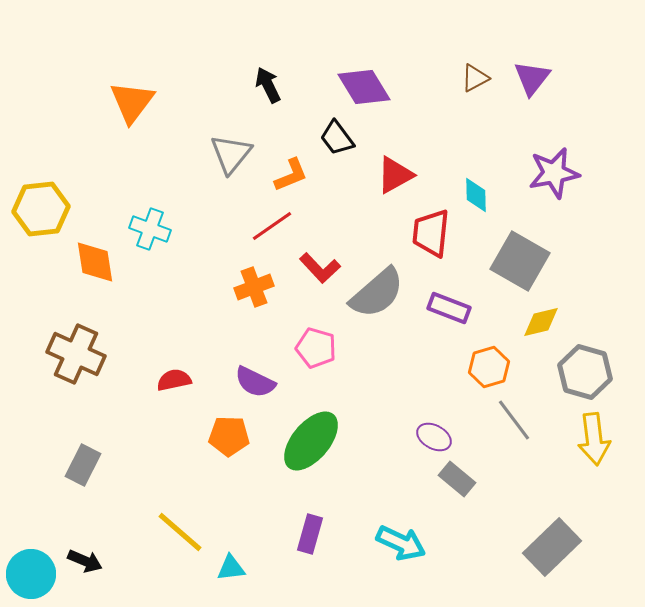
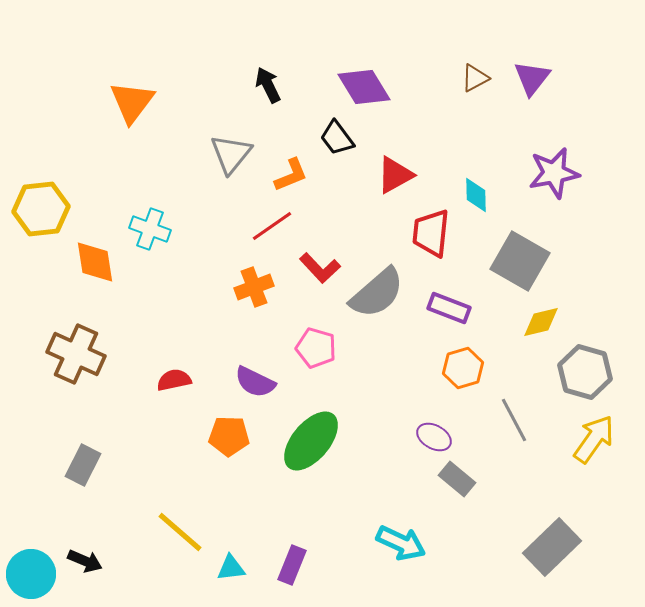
orange hexagon at (489, 367): moved 26 px left, 1 px down
gray line at (514, 420): rotated 9 degrees clockwise
yellow arrow at (594, 439): rotated 138 degrees counterclockwise
purple rectangle at (310, 534): moved 18 px left, 31 px down; rotated 6 degrees clockwise
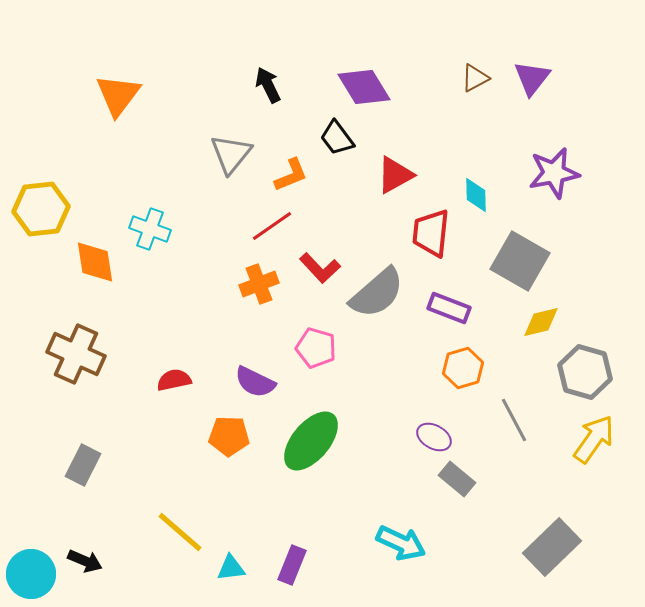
orange triangle at (132, 102): moved 14 px left, 7 px up
orange cross at (254, 287): moved 5 px right, 3 px up
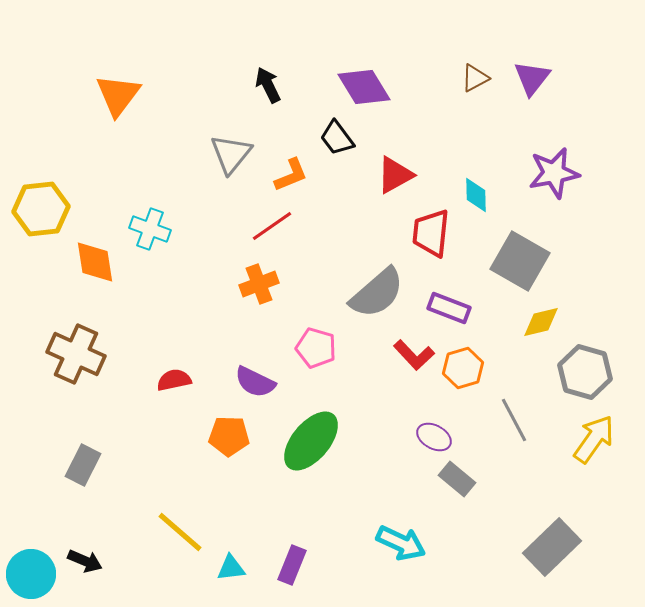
red L-shape at (320, 268): moved 94 px right, 87 px down
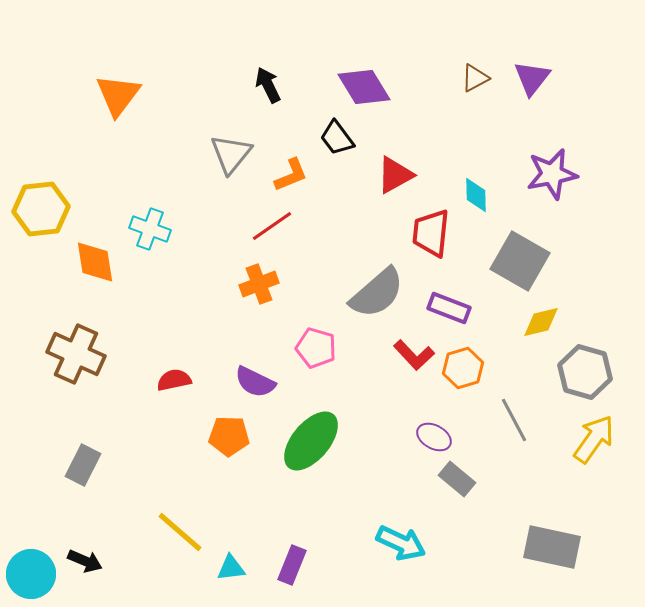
purple star at (554, 173): moved 2 px left, 1 px down
gray rectangle at (552, 547): rotated 56 degrees clockwise
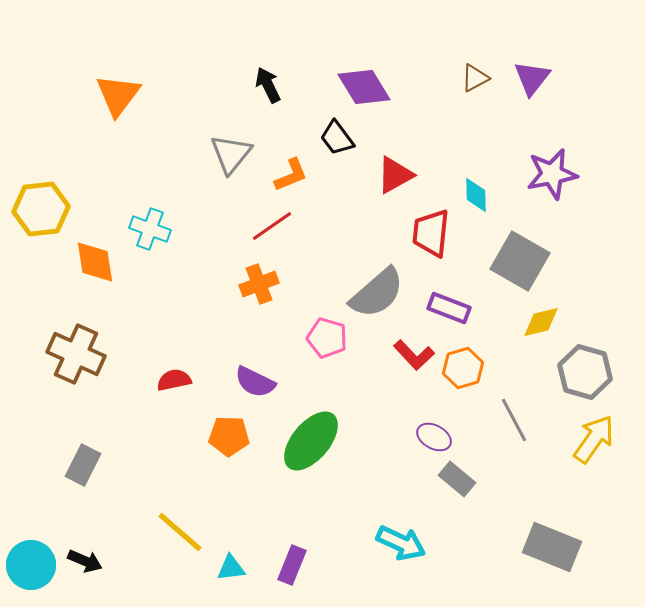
pink pentagon at (316, 348): moved 11 px right, 10 px up
gray rectangle at (552, 547): rotated 10 degrees clockwise
cyan circle at (31, 574): moved 9 px up
